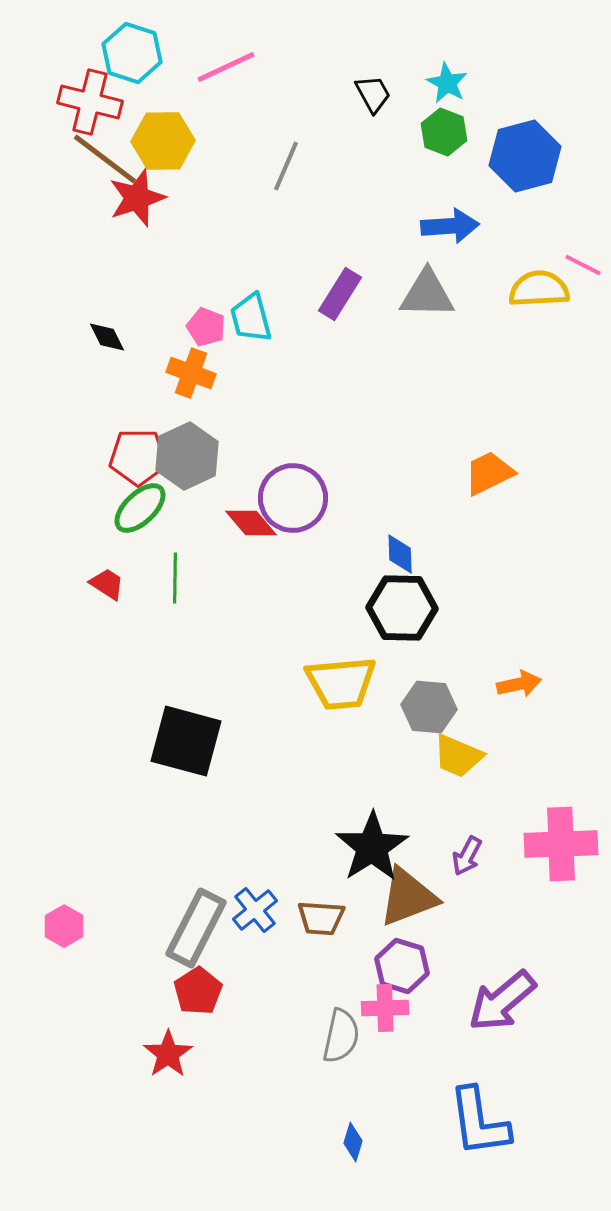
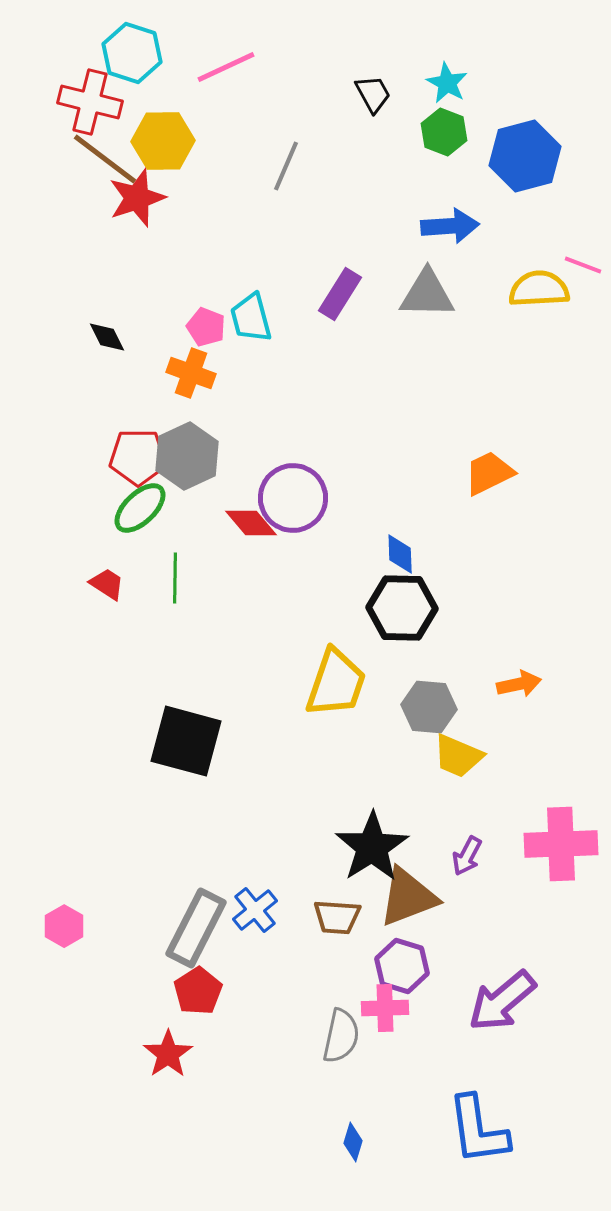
pink line at (583, 265): rotated 6 degrees counterclockwise
yellow trapezoid at (341, 683): moved 5 px left; rotated 66 degrees counterclockwise
brown trapezoid at (321, 918): moved 16 px right, 1 px up
blue L-shape at (479, 1122): moved 1 px left, 8 px down
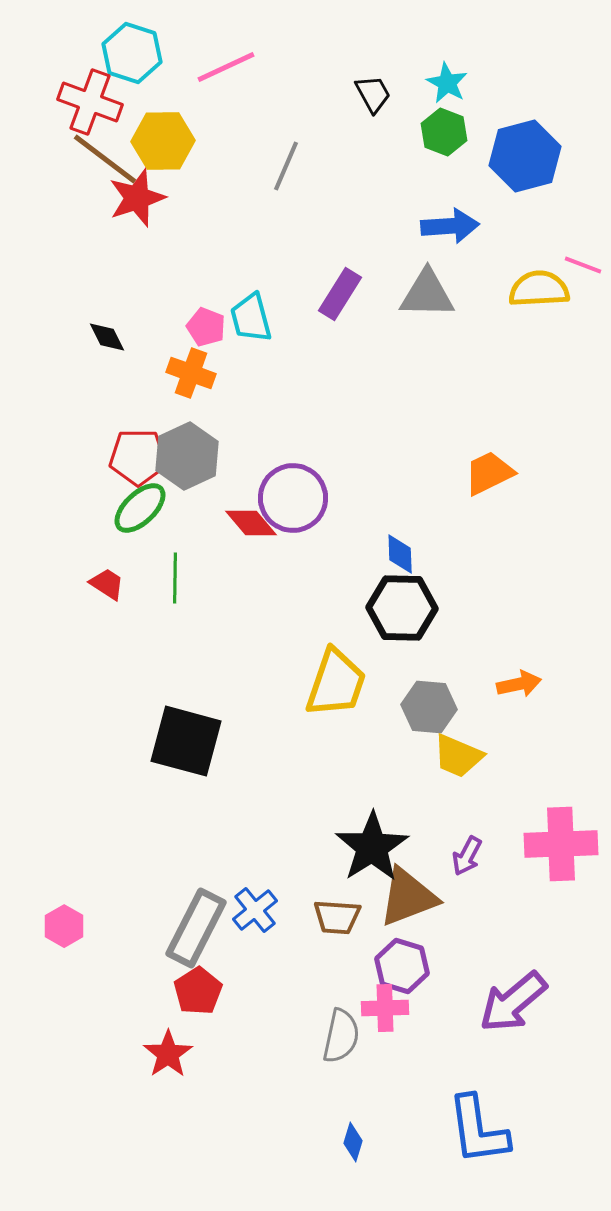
red cross at (90, 102): rotated 6 degrees clockwise
purple arrow at (502, 1001): moved 11 px right, 1 px down
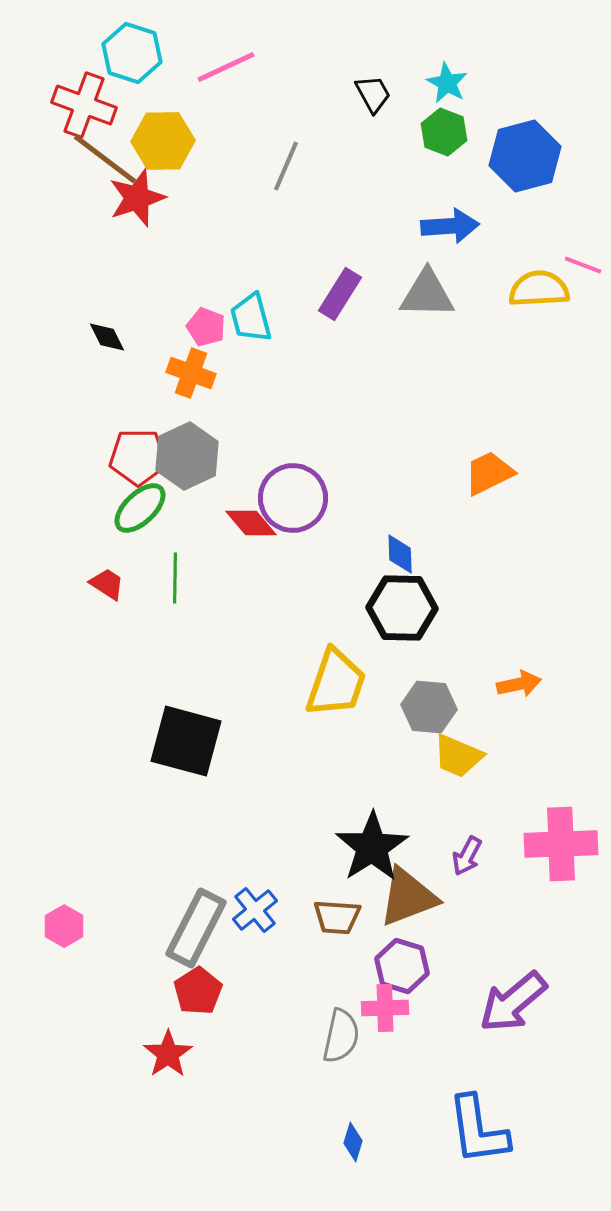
red cross at (90, 102): moved 6 px left, 3 px down
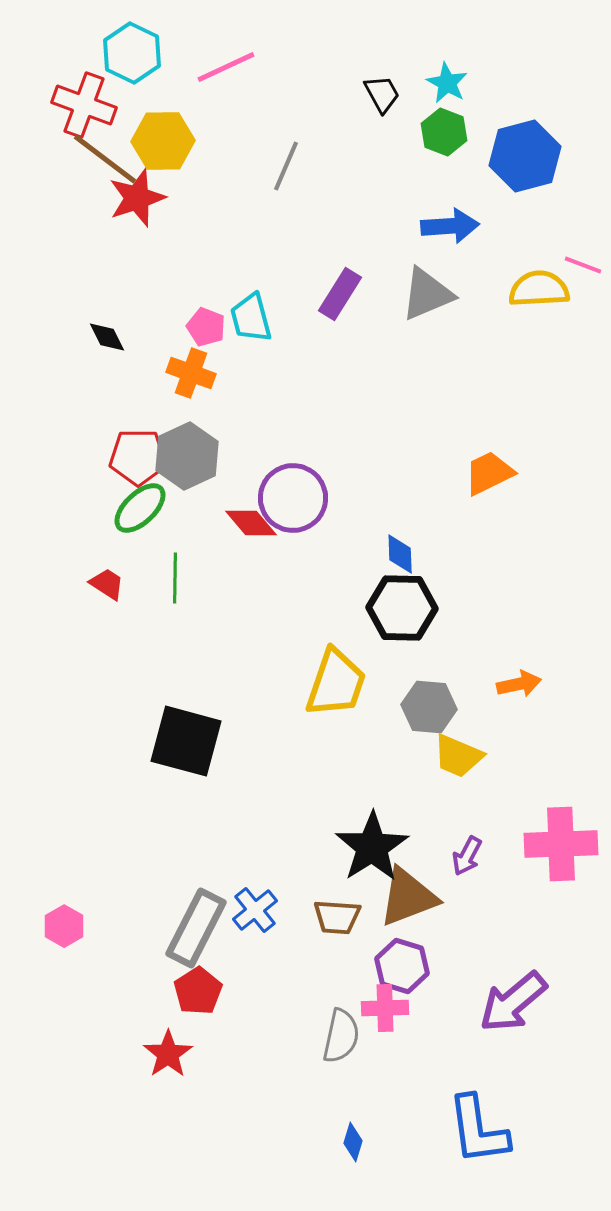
cyan hexagon at (132, 53): rotated 8 degrees clockwise
black trapezoid at (373, 94): moved 9 px right
gray triangle at (427, 294): rotated 24 degrees counterclockwise
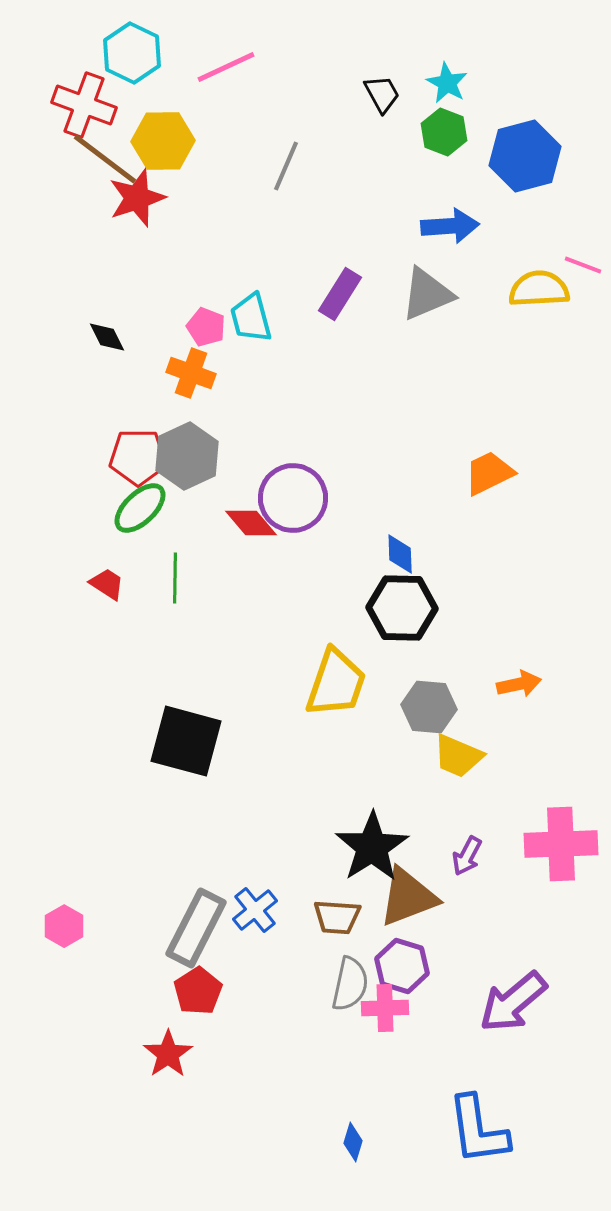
gray semicircle at (341, 1036): moved 9 px right, 52 px up
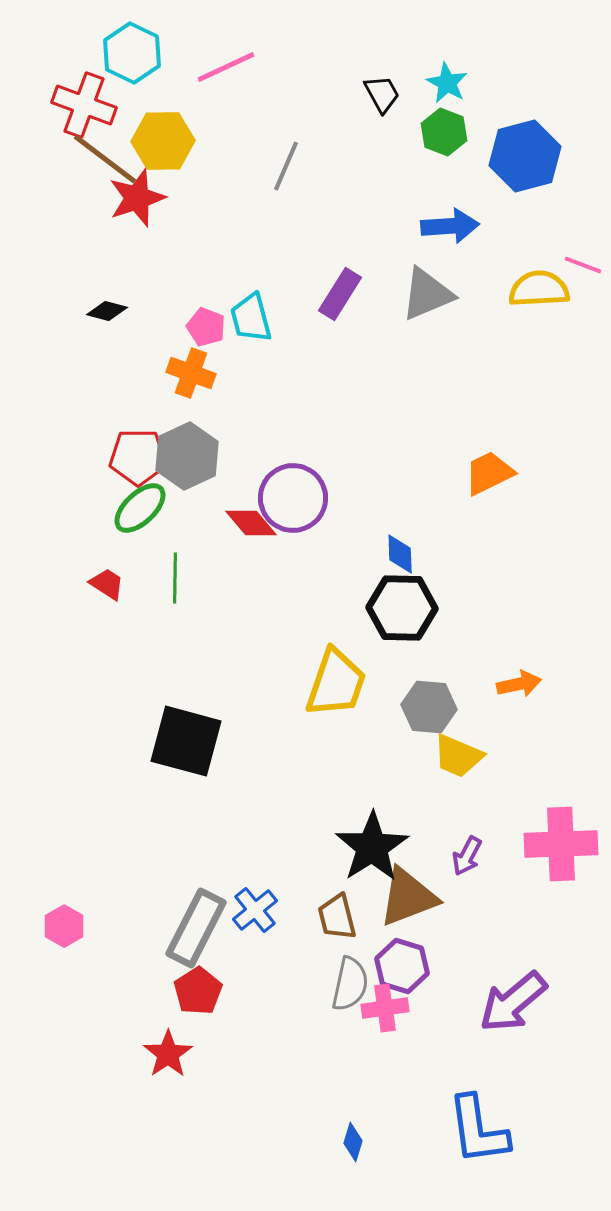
black diamond at (107, 337): moved 26 px up; rotated 48 degrees counterclockwise
brown trapezoid at (337, 917): rotated 72 degrees clockwise
pink cross at (385, 1008): rotated 6 degrees counterclockwise
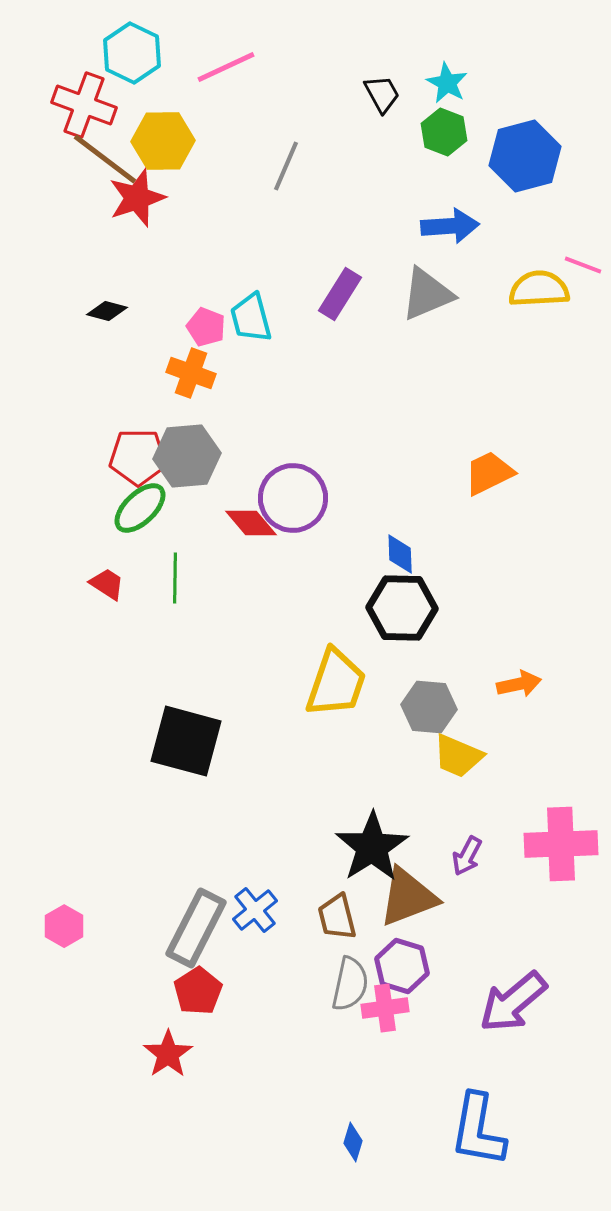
gray hexagon at (187, 456): rotated 20 degrees clockwise
blue L-shape at (478, 1130): rotated 18 degrees clockwise
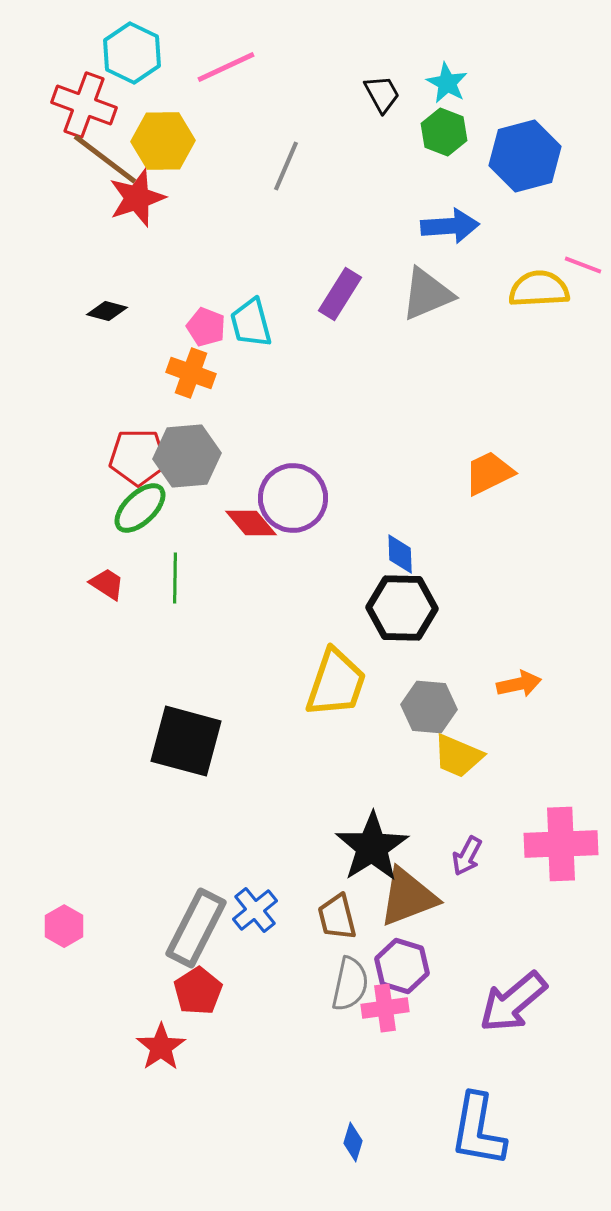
cyan trapezoid at (251, 318): moved 5 px down
red star at (168, 1054): moved 7 px left, 7 px up
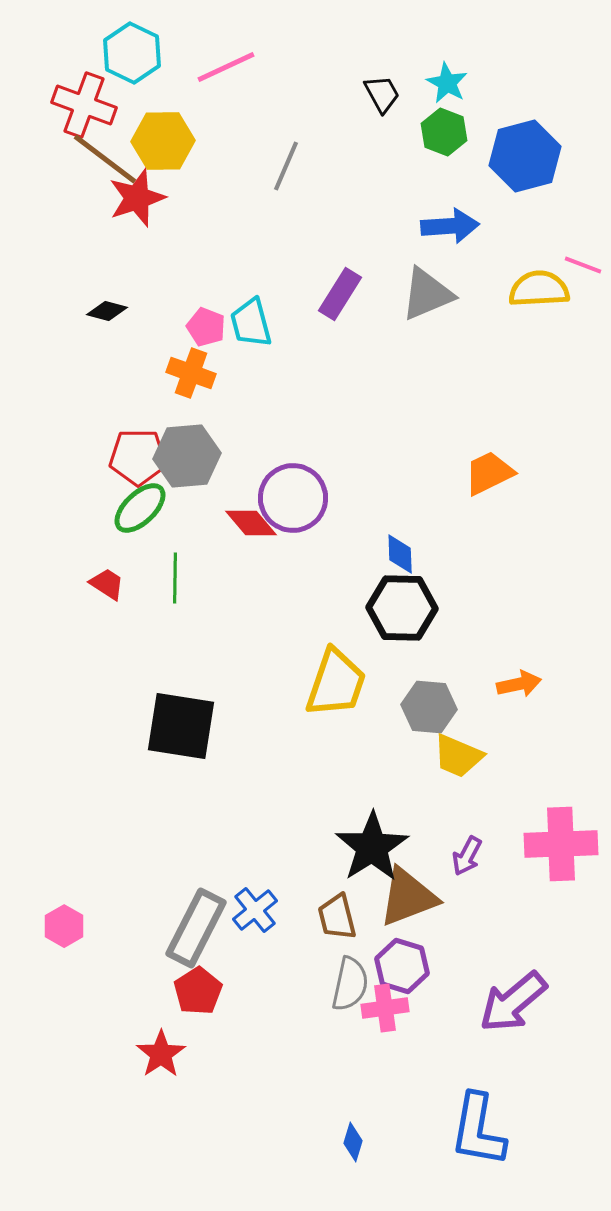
black square at (186, 741): moved 5 px left, 15 px up; rotated 6 degrees counterclockwise
red star at (161, 1047): moved 7 px down
